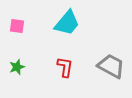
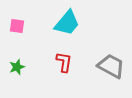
red L-shape: moved 1 px left, 5 px up
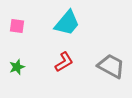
red L-shape: rotated 50 degrees clockwise
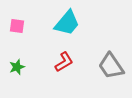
gray trapezoid: rotated 152 degrees counterclockwise
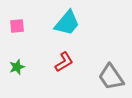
pink square: rotated 14 degrees counterclockwise
gray trapezoid: moved 11 px down
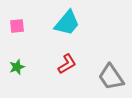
red L-shape: moved 3 px right, 2 px down
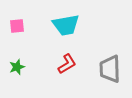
cyan trapezoid: moved 1 px left, 2 px down; rotated 40 degrees clockwise
gray trapezoid: moved 1 px left, 8 px up; rotated 32 degrees clockwise
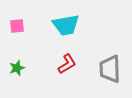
green star: moved 1 px down
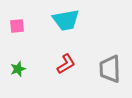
cyan trapezoid: moved 5 px up
red L-shape: moved 1 px left
green star: moved 1 px right, 1 px down
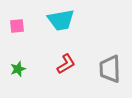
cyan trapezoid: moved 5 px left
